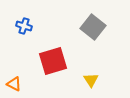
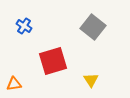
blue cross: rotated 14 degrees clockwise
orange triangle: rotated 35 degrees counterclockwise
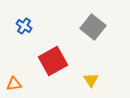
red square: rotated 12 degrees counterclockwise
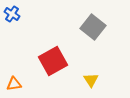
blue cross: moved 12 px left, 12 px up
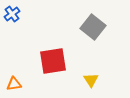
blue cross: rotated 21 degrees clockwise
red square: rotated 20 degrees clockwise
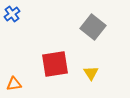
red square: moved 2 px right, 3 px down
yellow triangle: moved 7 px up
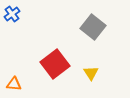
red square: rotated 28 degrees counterclockwise
orange triangle: rotated 14 degrees clockwise
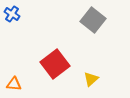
blue cross: rotated 21 degrees counterclockwise
gray square: moved 7 px up
yellow triangle: moved 6 px down; rotated 21 degrees clockwise
